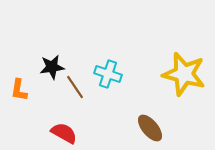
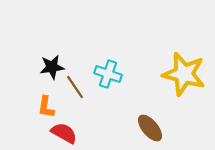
orange L-shape: moved 27 px right, 17 px down
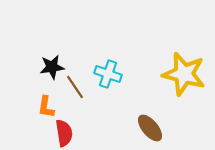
red semicircle: rotated 52 degrees clockwise
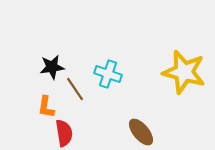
yellow star: moved 2 px up
brown line: moved 2 px down
brown ellipse: moved 9 px left, 4 px down
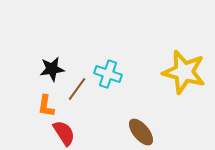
black star: moved 2 px down
brown line: moved 2 px right; rotated 70 degrees clockwise
orange L-shape: moved 1 px up
red semicircle: rotated 24 degrees counterclockwise
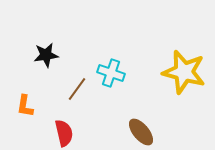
black star: moved 6 px left, 14 px up
cyan cross: moved 3 px right, 1 px up
orange L-shape: moved 21 px left
red semicircle: rotated 20 degrees clockwise
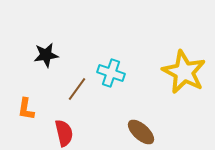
yellow star: rotated 12 degrees clockwise
orange L-shape: moved 1 px right, 3 px down
brown ellipse: rotated 8 degrees counterclockwise
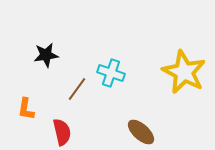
red semicircle: moved 2 px left, 1 px up
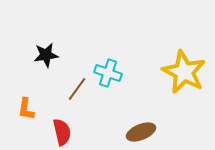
cyan cross: moved 3 px left
brown ellipse: rotated 64 degrees counterclockwise
